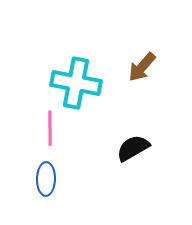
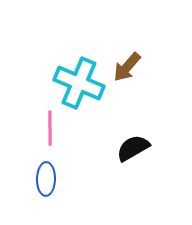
brown arrow: moved 15 px left
cyan cross: moved 3 px right; rotated 12 degrees clockwise
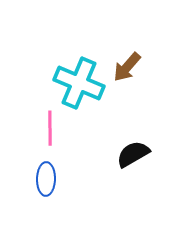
black semicircle: moved 6 px down
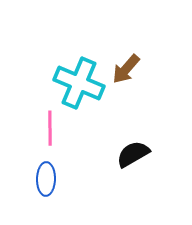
brown arrow: moved 1 px left, 2 px down
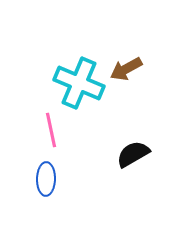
brown arrow: rotated 20 degrees clockwise
pink line: moved 1 px right, 2 px down; rotated 12 degrees counterclockwise
